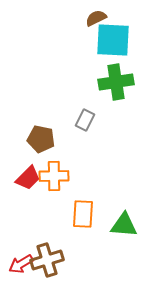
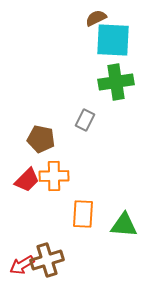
red trapezoid: moved 1 px left, 2 px down
red arrow: moved 1 px right, 1 px down
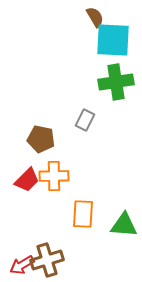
brown semicircle: moved 1 px left, 1 px up; rotated 85 degrees clockwise
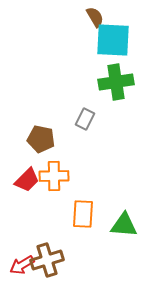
gray rectangle: moved 1 px up
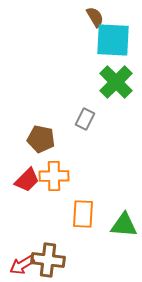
green cross: rotated 36 degrees counterclockwise
brown cross: moved 1 px right; rotated 24 degrees clockwise
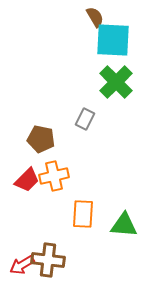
orange cross: rotated 12 degrees counterclockwise
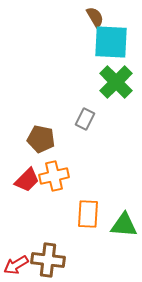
cyan square: moved 2 px left, 2 px down
orange rectangle: moved 5 px right
red arrow: moved 6 px left
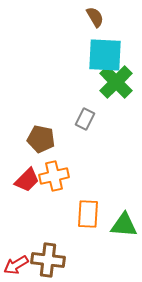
cyan square: moved 6 px left, 13 px down
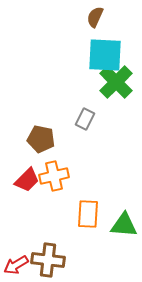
brown semicircle: rotated 125 degrees counterclockwise
